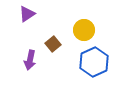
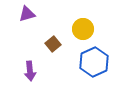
purple triangle: rotated 18 degrees clockwise
yellow circle: moved 1 px left, 1 px up
purple arrow: moved 11 px down; rotated 18 degrees counterclockwise
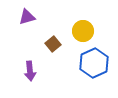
purple triangle: moved 3 px down
yellow circle: moved 2 px down
blue hexagon: moved 1 px down
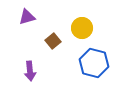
yellow circle: moved 1 px left, 3 px up
brown square: moved 3 px up
blue hexagon: rotated 20 degrees counterclockwise
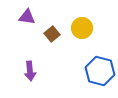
purple triangle: rotated 24 degrees clockwise
brown square: moved 1 px left, 7 px up
blue hexagon: moved 6 px right, 8 px down
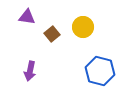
yellow circle: moved 1 px right, 1 px up
purple arrow: rotated 18 degrees clockwise
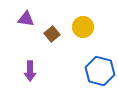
purple triangle: moved 1 px left, 2 px down
purple arrow: rotated 12 degrees counterclockwise
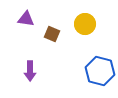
yellow circle: moved 2 px right, 3 px up
brown square: rotated 28 degrees counterclockwise
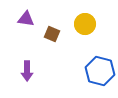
purple arrow: moved 3 px left
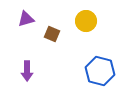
purple triangle: rotated 24 degrees counterclockwise
yellow circle: moved 1 px right, 3 px up
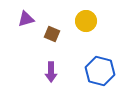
purple arrow: moved 24 px right, 1 px down
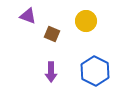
purple triangle: moved 2 px right, 3 px up; rotated 36 degrees clockwise
blue hexagon: moved 5 px left; rotated 12 degrees clockwise
